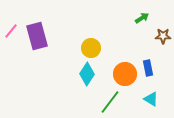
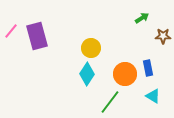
cyan triangle: moved 2 px right, 3 px up
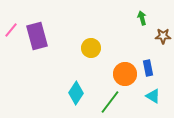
green arrow: rotated 72 degrees counterclockwise
pink line: moved 1 px up
cyan diamond: moved 11 px left, 19 px down
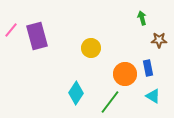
brown star: moved 4 px left, 4 px down
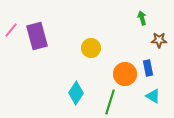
green line: rotated 20 degrees counterclockwise
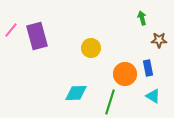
cyan diamond: rotated 55 degrees clockwise
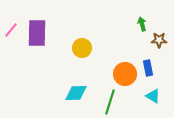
green arrow: moved 6 px down
purple rectangle: moved 3 px up; rotated 16 degrees clockwise
yellow circle: moved 9 px left
